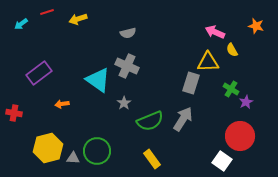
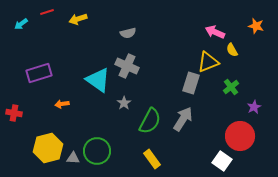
yellow triangle: rotated 20 degrees counterclockwise
purple rectangle: rotated 20 degrees clockwise
green cross: moved 2 px up; rotated 21 degrees clockwise
purple star: moved 8 px right, 5 px down
green semicircle: rotated 40 degrees counterclockwise
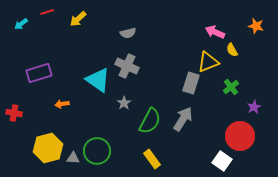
yellow arrow: rotated 24 degrees counterclockwise
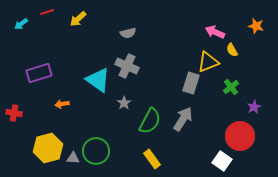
green circle: moved 1 px left
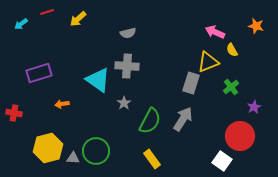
gray cross: rotated 20 degrees counterclockwise
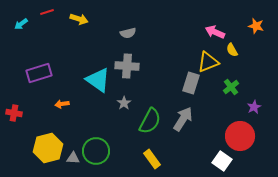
yellow arrow: moved 1 px right; rotated 120 degrees counterclockwise
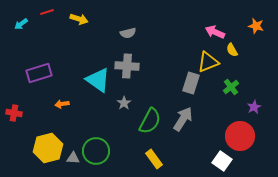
yellow rectangle: moved 2 px right
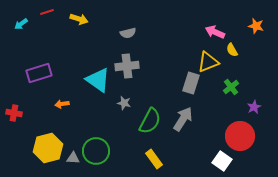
gray cross: rotated 10 degrees counterclockwise
gray star: rotated 24 degrees counterclockwise
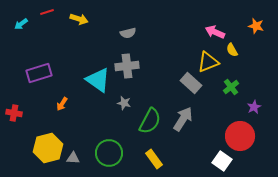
gray rectangle: rotated 65 degrees counterclockwise
orange arrow: rotated 48 degrees counterclockwise
green circle: moved 13 px right, 2 px down
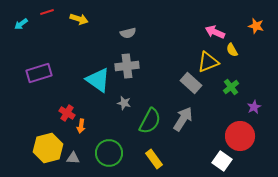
orange arrow: moved 19 px right, 22 px down; rotated 24 degrees counterclockwise
red cross: moved 53 px right; rotated 21 degrees clockwise
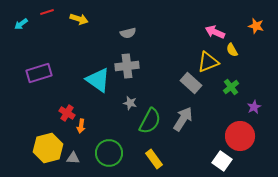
gray star: moved 6 px right
